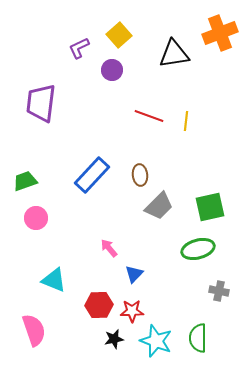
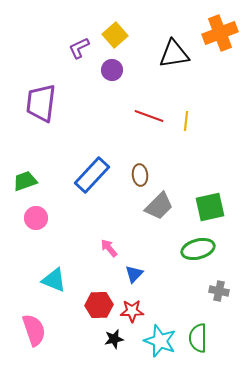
yellow square: moved 4 px left
cyan star: moved 4 px right
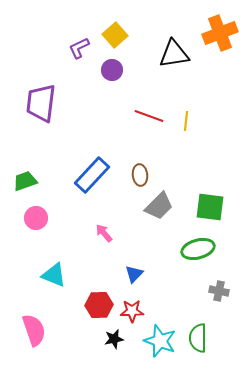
green square: rotated 20 degrees clockwise
pink arrow: moved 5 px left, 15 px up
cyan triangle: moved 5 px up
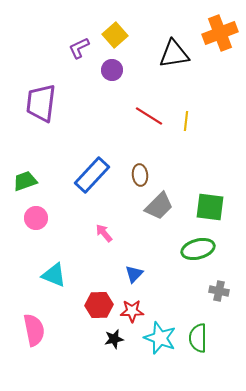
red line: rotated 12 degrees clockwise
pink semicircle: rotated 8 degrees clockwise
cyan star: moved 3 px up
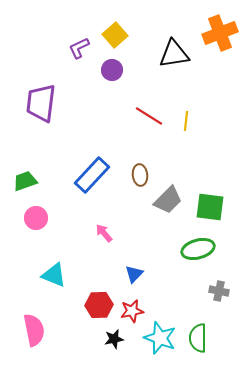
gray trapezoid: moved 9 px right, 6 px up
red star: rotated 10 degrees counterclockwise
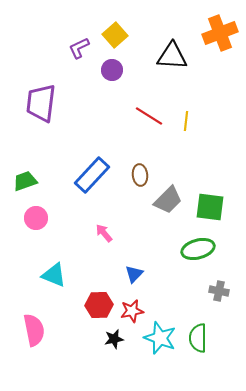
black triangle: moved 2 px left, 2 px down; rotated 12 degrees clockwise
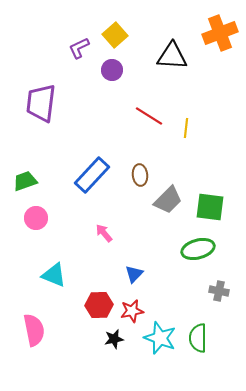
yellow line: moved 7 px down
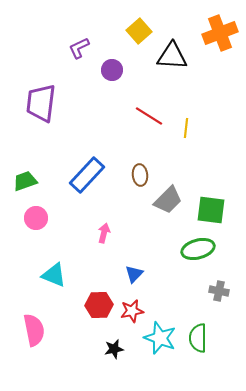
yellow square: moved 24 px right, 4 px up
blue rectangle: moved 5 px left
green square: moved 1 px right, 3 px down
pink arrow: rotated 54 degrees clockwise
black star: moved 10 px down
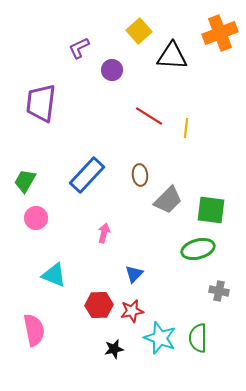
green trapezoid: rotated 40 degrees counterclockwise
